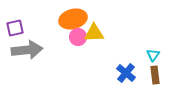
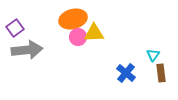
purple square: rotated 24 degrees counterclockwise
brown rectangle: moved 6 px right, 2 px up
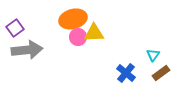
brown rectangle: rotated 60 degrees clockwise
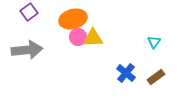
purple square: moved 14 px right, 16 px up
yellow triangle: moved 1 px left, 5 px down
cyan triangle: moved 1 px right, 13 px up
brown rectangle: moved 5 px left, 4 px down
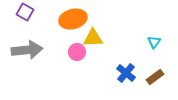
purple square: moved 4 px left; rotated 24 degrees counterclockwise
pink circle: moved 1 px left, 15 px down
brown rectangle: moved 1 px left
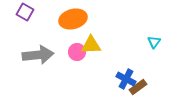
yellow triangle: moved 2 px left, 7 px down
gray arrow: moved 11 px right, 5 px down
blue cross: moved 6 px down; rotated 12 degrees counterclockwise
brown rectangle: moved 17 px left, 10 px down
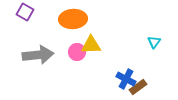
orange ellipse: rotated 12 degrees clockwise
